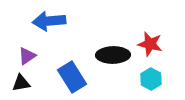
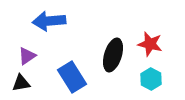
black ellipse: rotated 72 degrees counterclockwise
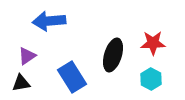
red star: moved 3 px right, 1 px up; rotated 15 degrees counterclockwise
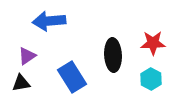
black ellipse: rotated 20 degrees counterclockwise
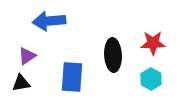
blue rectangle: rotated 36 degrees clockwise
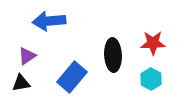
blue rectangle: rotated 36 degrees clockwise
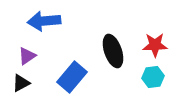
blue arrow: moved 5 px left
red star: moved 2 px right, 2 px down
black ellipse: moved 4 px up; rotated 16 degrees counterclockwise
cyan hexagon: moved 2 px right, 2 px up; rotated 25 degrees clockwise
black triangle: rotated 18 degrees counterclockwise
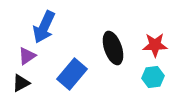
blue arrow: moved 6 px down; rotated 60 degrees counterclockwise
black ellipse: moved 3 px up
blue rectangle: moved 3 px up
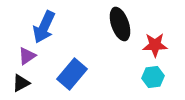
black ellipse: moved 7 px right, 24 px up
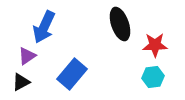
black triangle: moved 1 px up
